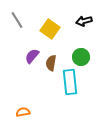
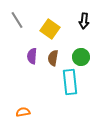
black arrow: rotated 70 degrees counterclockwise
purple semicircle: rotated 35 degrees counterclockwise
brown semicircle: moved 2 px right, 5 px up
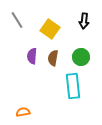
cyan rectangle: moved 3 px right, 4 px down
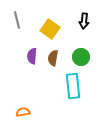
gray line: rotated 18 degrees clockwise
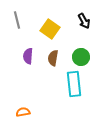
black arrow: rotated 35 degrees counterclockwise
purple semicircle: moved 4 px left
cyan rectangle: moved 1 px right, 2 px up
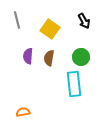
brown semicircle: moved 4 px left
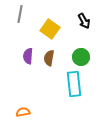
gray line: moved 3 px right, 6 px up; rotated 24 degrees clockwise
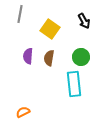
orange semicircle: rotated 16 degrees counterclockwise
